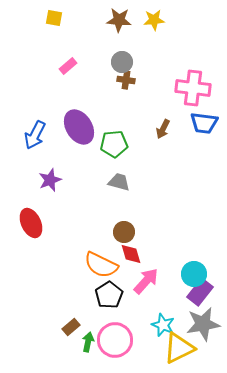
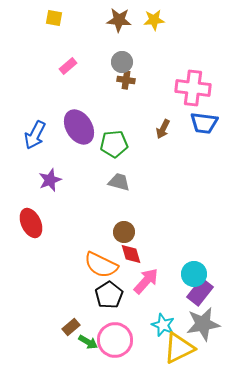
green arrow: rotated 108 degrees clockwise
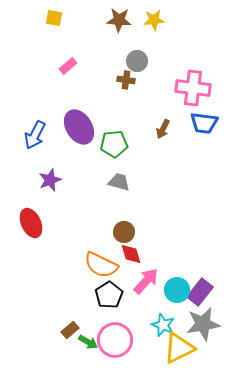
gray circle: moved 15 px right, 1 px up
cyan circle: moved 17 px left, 16 px down
brown rectangle: moved 1 px left, 3 px down
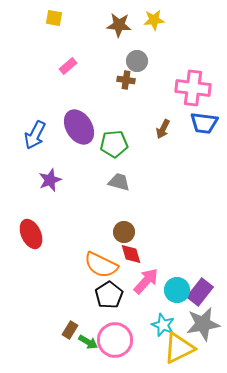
brown star: moved 5 px down
red ellipse: moved 11 px down
brown rectangle: rotated 18 degrees counterclockwise
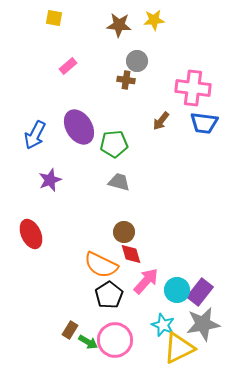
brown arrow: moved 2 px left, 8 px up; rotated 12 degrees clockwise
